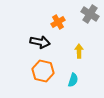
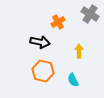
cyan semicircle: rotated 136 degrees clockwise
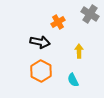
orange hexagon: moved 2 px left; rotated 15 degrees clockwise
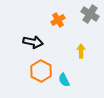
orange cross: moved 2 px up
black arrow: moved 7 px left
yellow arrow: moved 2 px right
cyan semicircle: moved 9 px left
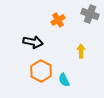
gray cross: rotated 12 degrees counterclockwise
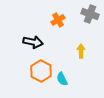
cyan semicircle: moved 2 px left, 1 px up
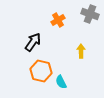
black arrow: rotated 66 degrees counterclockwise
orange hexagon: rotated 15 degrees counterclockwise
cyan semicircle: moved 1 px left, 3 px down
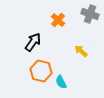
orange cross: rotated 16 degrees counterclockwise
yellow arrow: rotated 48 degrees counterclockwise
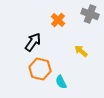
orange hexagon: moved 1 px left, 2 px up
